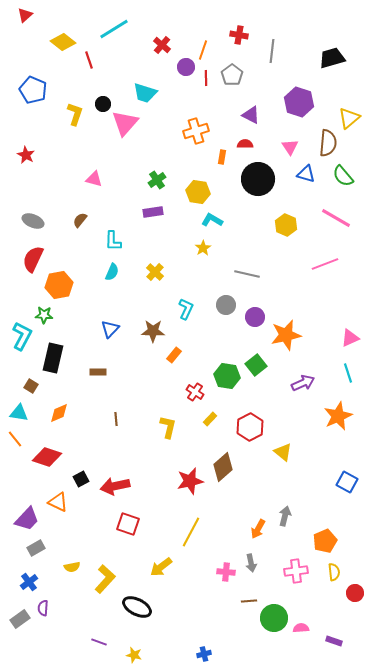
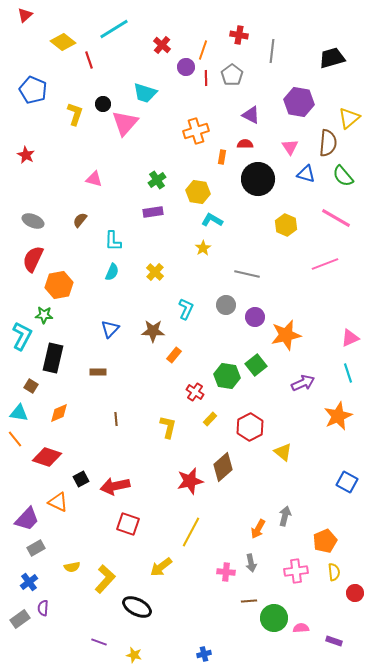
purple hexagon at (299, 102): rotated 8 degrees counterclockwise
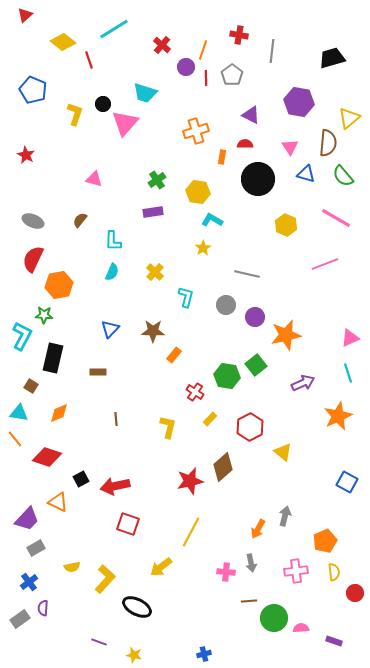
cyan L-shape at (186, 309): moved 12 px up; rotated 10 degrees counterclockwise
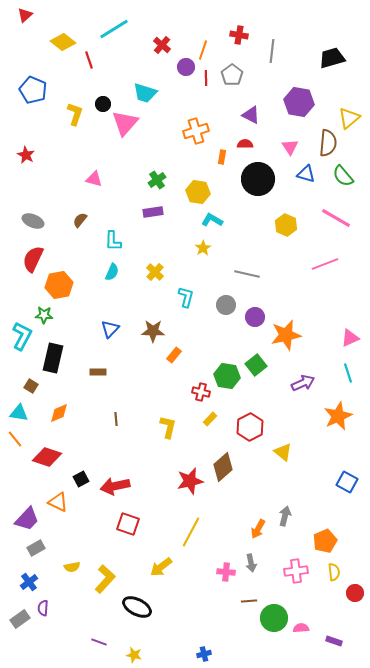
red cross at (195, 392): moved 6 px right; rotated 18 degrees counterclockwise
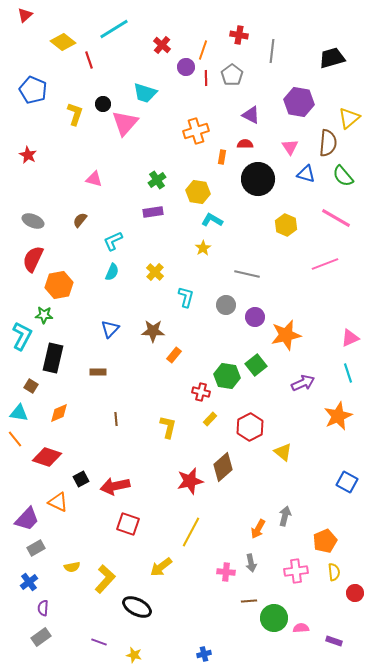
red star at (26, 155): moved 2 px right
cyan L-shape at (113, 241): rotated 65 degrees clockwise
gray rectangle at (20, 619): moved 21 px right, 18 px down
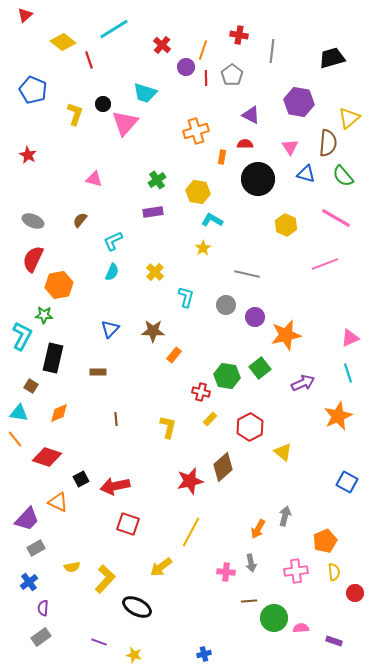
green square at (256, 365): moved 4 px right, 3 px down
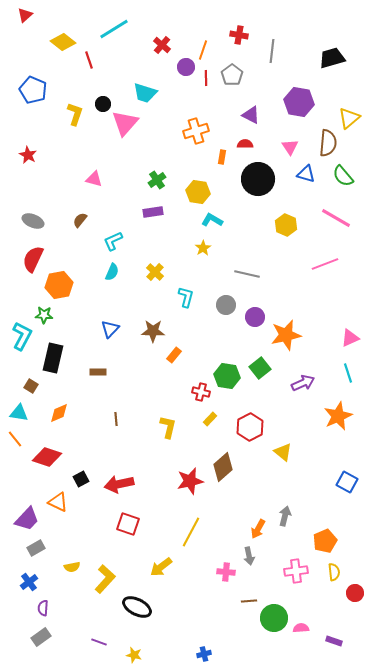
red arrow at (115, 486): moved 4 px right, 2 px up
gray arrow at (251, 563): moved 2 px left, 7 px up
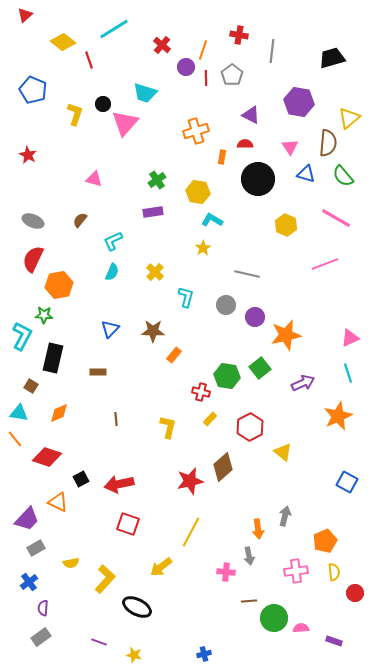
orange arrow at (258, 529): rotated 36 degrees counterclockwise
yellow semicircle at (72, 567): moved 1 px left, 4 px up
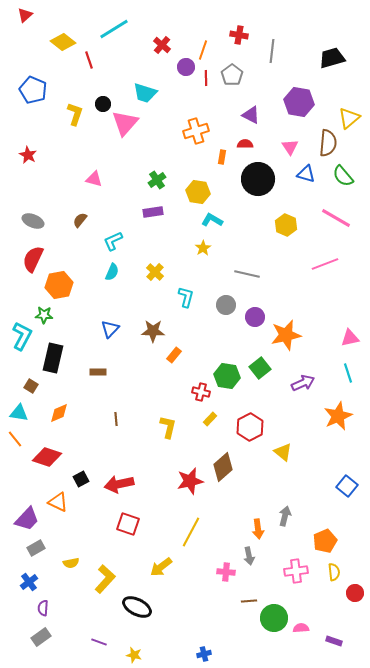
pink triangle at (350, 338): rotated 12 degrees clockwise
blue square at (347, 482): moved 4 px down; rotated 10 degrees clockwise
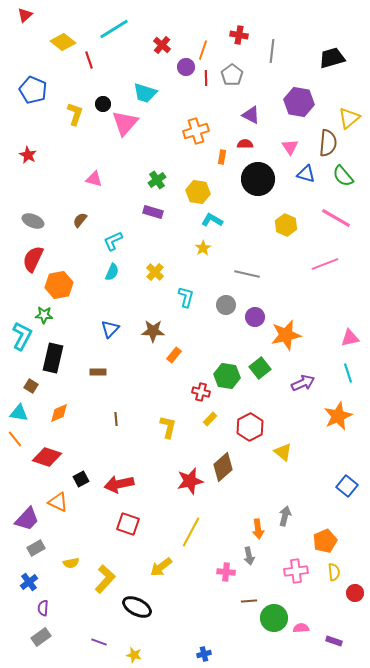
purple rectangle at (153, 212): rotated 24 degrees clockwise
